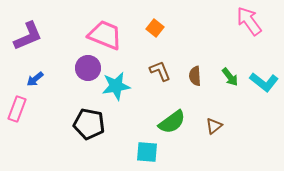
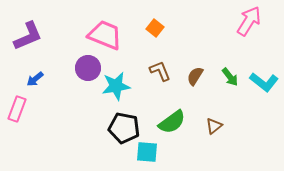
pink arrow: rotated 68 degrees clockwise
brown semicircle: rotated 36 degrees clockwise
black pentagon: moved 35 px right, 4 px down
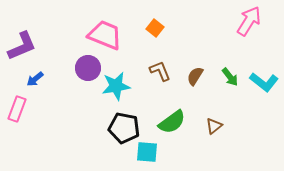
purple L-shape: moved 6 px left, 10 px down
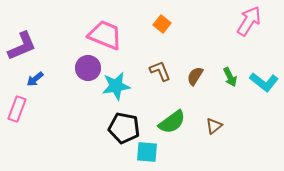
orange square: moved 7 px right, 4 px up
green arrow: rotated 12 degrees clockwise
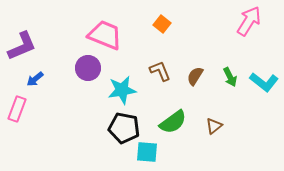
cyan star: moved 6 px right, 4 px down
green semicircle: moved 1 px right
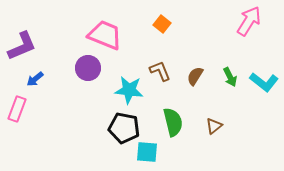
cyan star: moved 7 px right; rotated 16 degrees clockwise
green semicircle: rotated 68 degrees counterclockwise
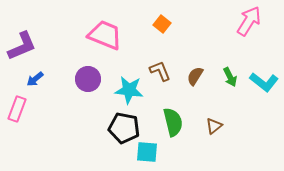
purple circle: moved 11 px down
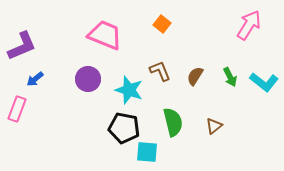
pink arrow: moved 4 px down
cyan star: rotated 12 degrees clockwise
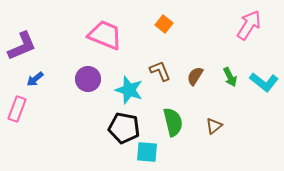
orange square: moved 2 px right
